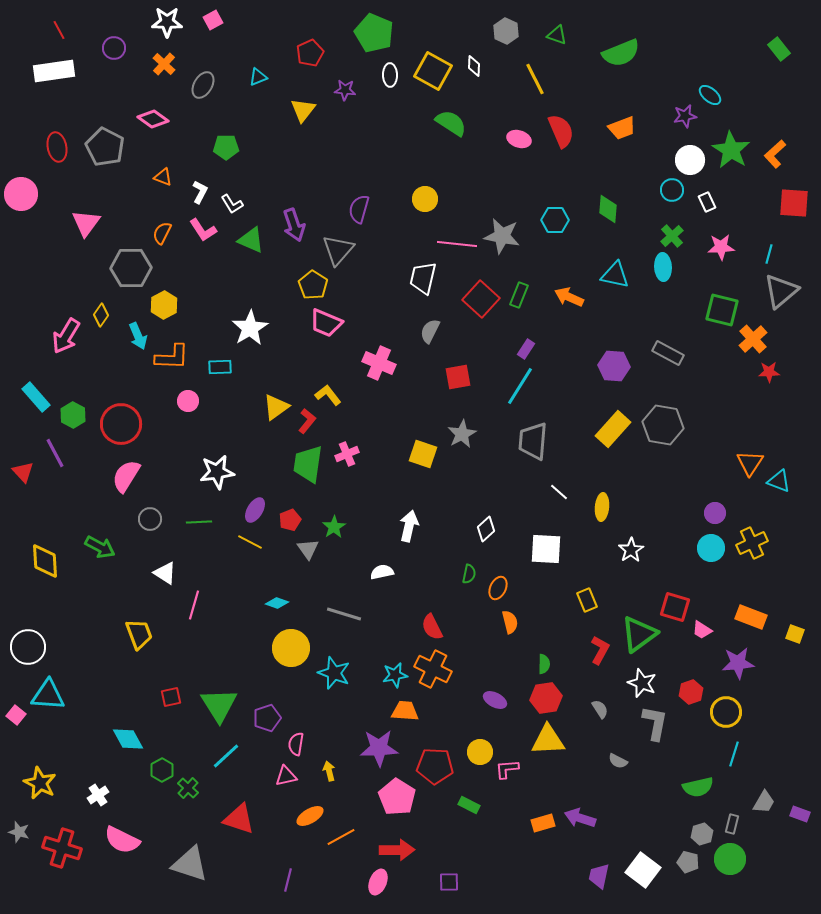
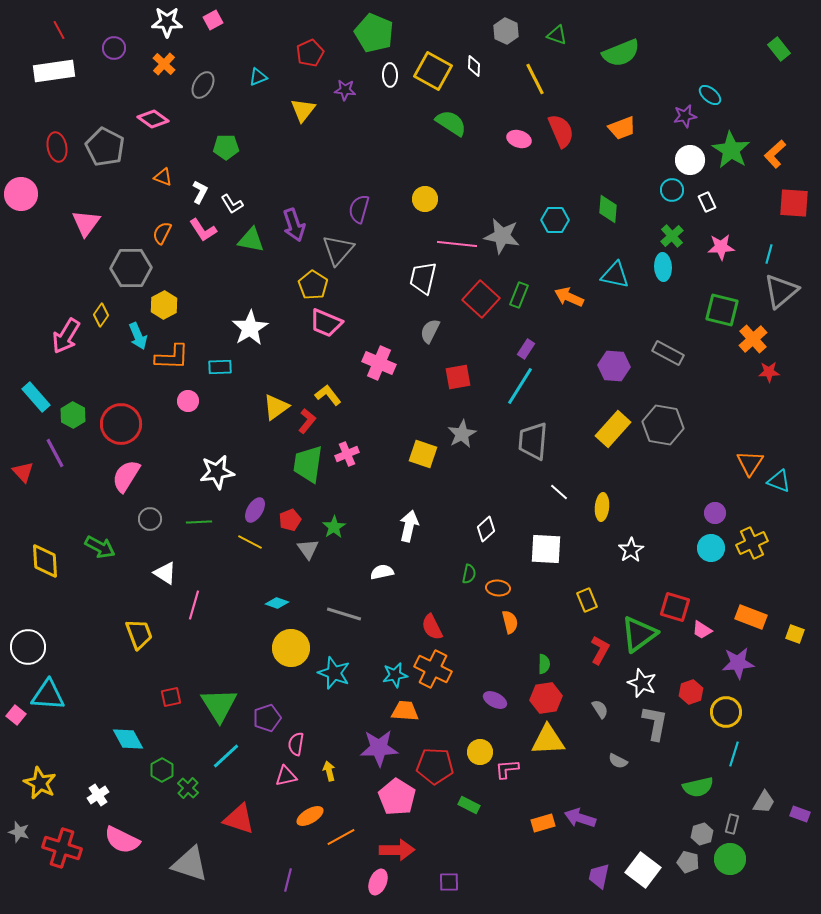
green triangle at (251, 240): rotated 12 degrees counterclockwise
orange ellipse at (498, 588): rotated 70 degrees clockwise
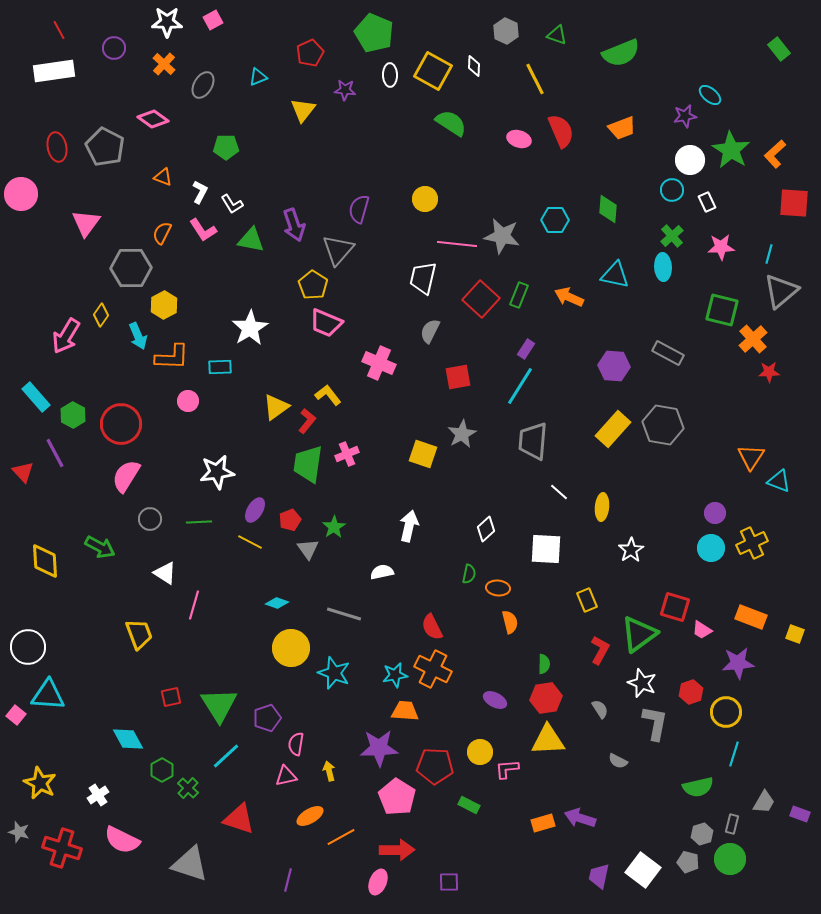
orange triangle at (750, 463): moved 1 px right, 6 px up
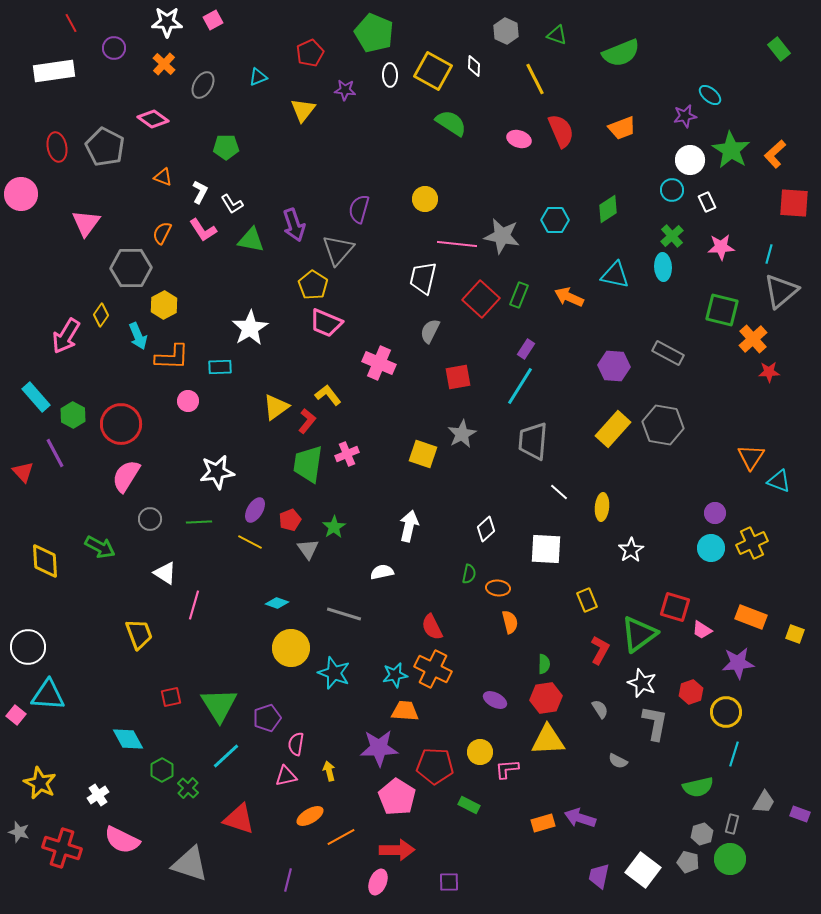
red line at (59, 30): moved 12 px right, 7 px up
green diamond at (608, 209): rotated 52 degrees clockwise
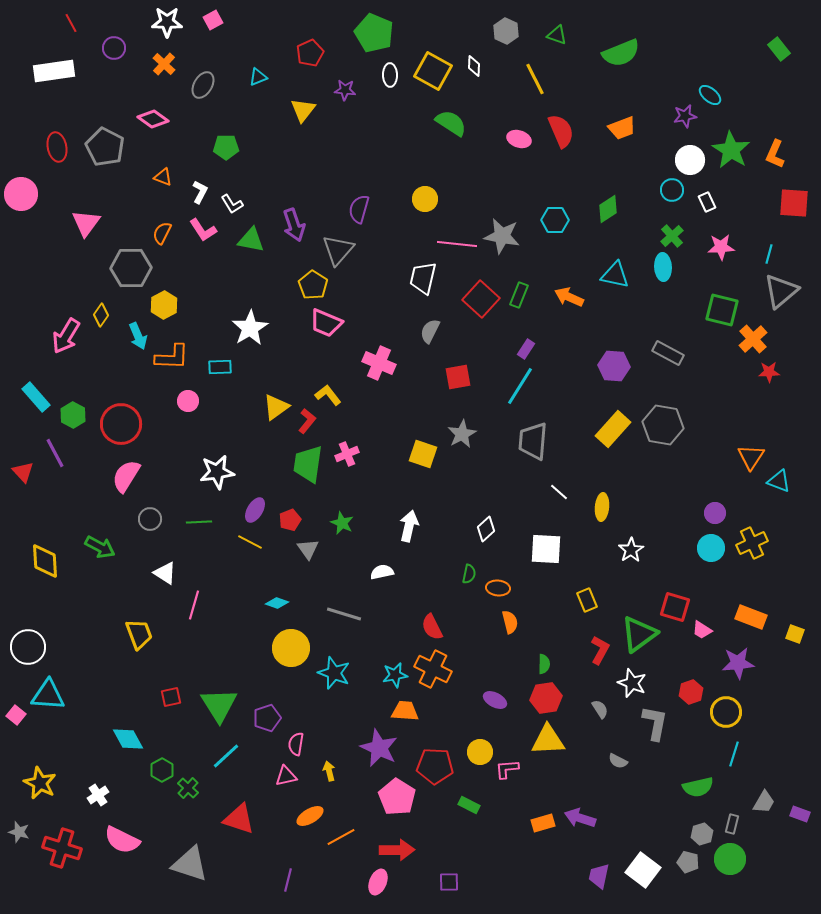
orange L-shape at (775, 154): rotated 24 degrees counterclockwise
green star at (334, 527): moved 8 px right, 4 px up; rotated 15 degrees counterclockwise
white star at (642, 683): moved 10 px left
purple star at (379, 748): rotated 27 degrees clockwise
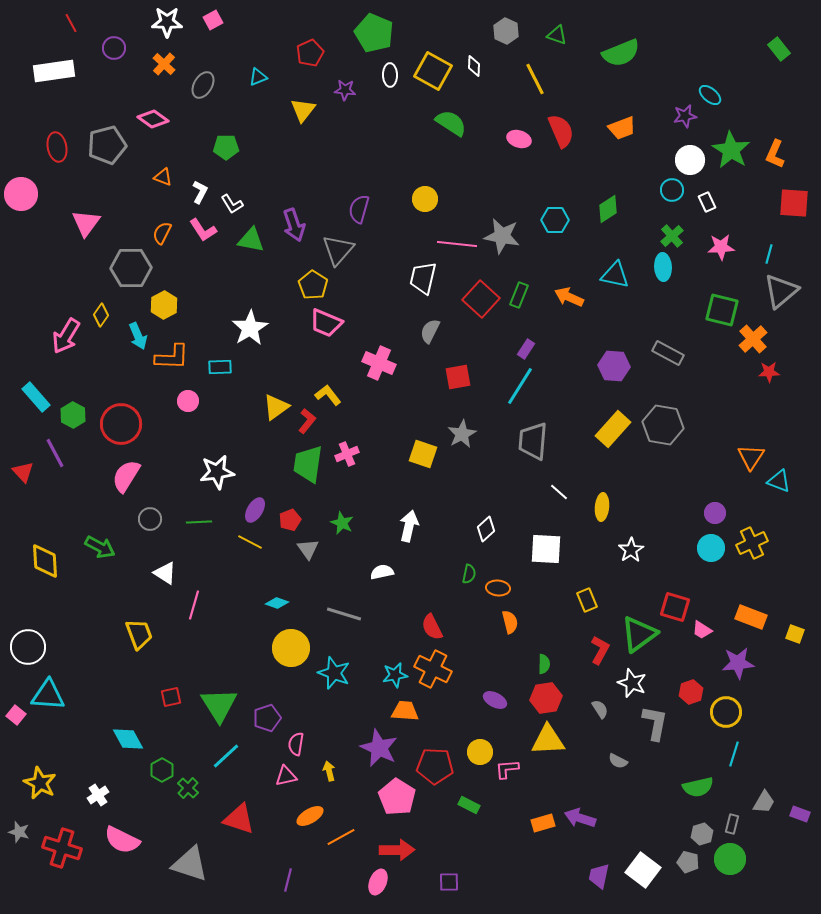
gray pentagon at (105, 147): moved 2 px right, 2 px up; rotated 30 degrees clockwise
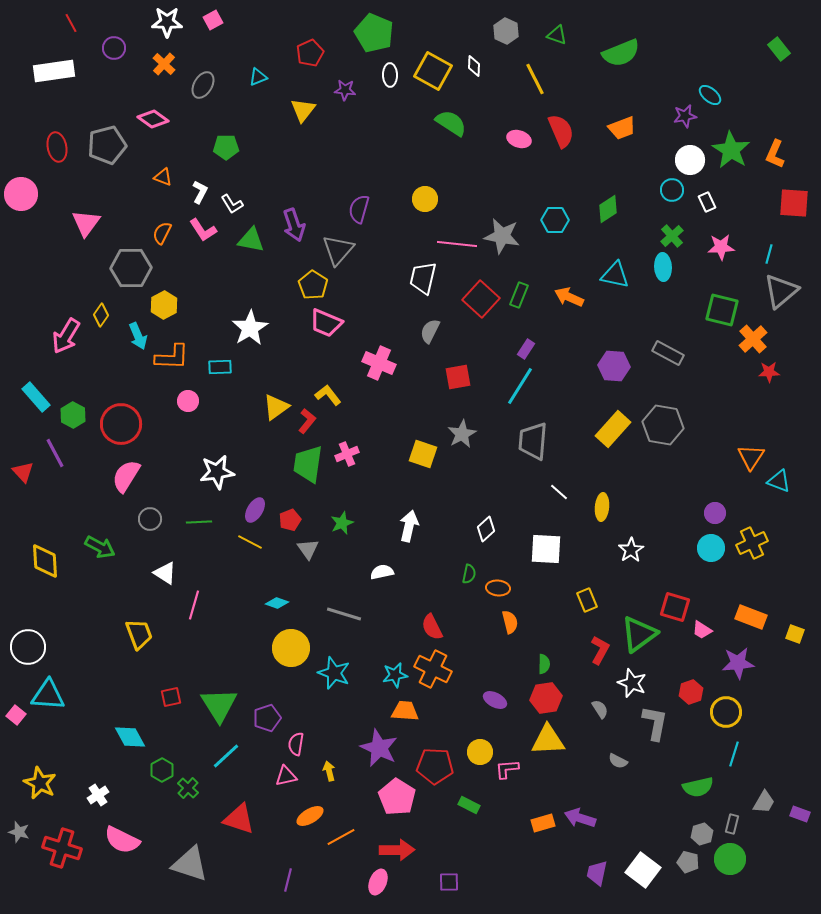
green star at (342, 523): rotated 25 degrees clockwise
cyan diamond at (128, 739): moved 2 px right, 2 px up
purple trapezoid at (599, 876): moved 2 px left, 3 px up
